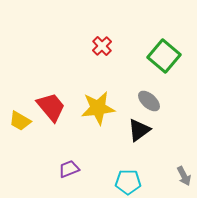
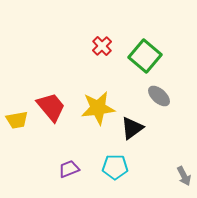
green square: moved 19 px left
gray ellipse: moved 10 px right, 5 px up
yellow trapezoid: moved 3 px left, 1 px up; rotated 40 degrees counterclockwise
black triangle: moved 7 px left, 2 px up
cyan pentagon: moved 13 px left, 15 px up
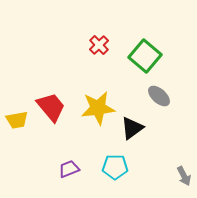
red cross: moved 3 px left, 1 px up
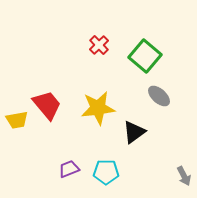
red trapezoid: moved 4 px left, 2 px up
black triangle: moved 2 px right, 4 px down
cyan pentagon: moved 9 px left, 5 px down
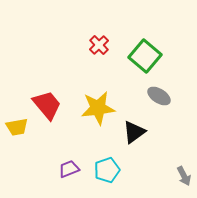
gray ellipse: rotated 10 degrees counterclockwise
yellow trapezoid: moved 7 px down
cyan pentagon: moved 1 px right, 2 px up; rotated 20 degrees counterclockwise
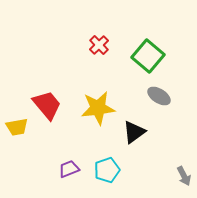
green square: moved 3 px right
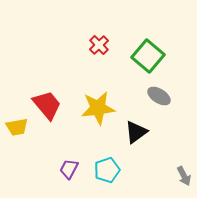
black triangle: moved 2 px right
purple trapezoid: rotated 40 degrees counterclockwise
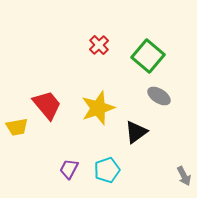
yellow star: rotated 12 degrees counterclockwise
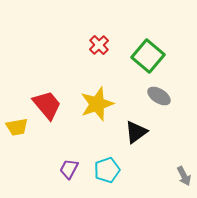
yellow star: moved 1 px left, 4 px up
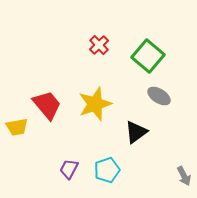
yellow star: moved 2 px left
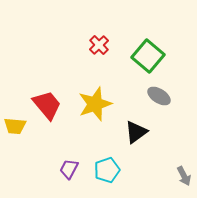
yellow trapezoid: moved 2 px left, 1 px up; rotated 15 degrees clockwise
